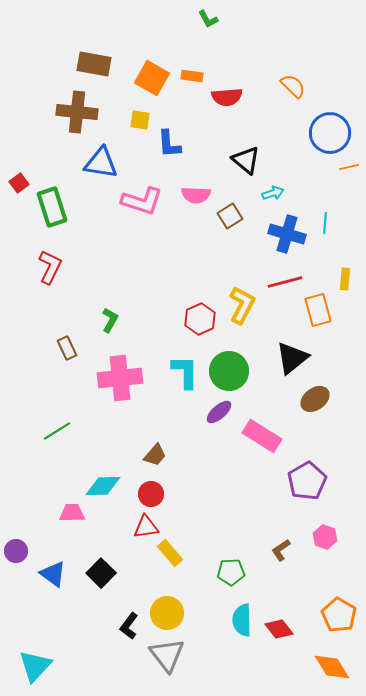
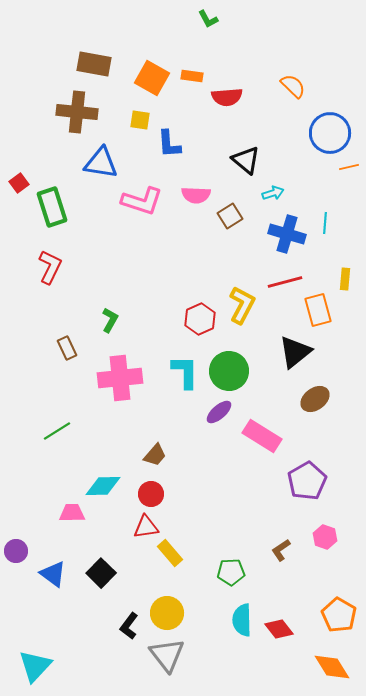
black triangle at (292, 358): moved 3 px right, 6 px up
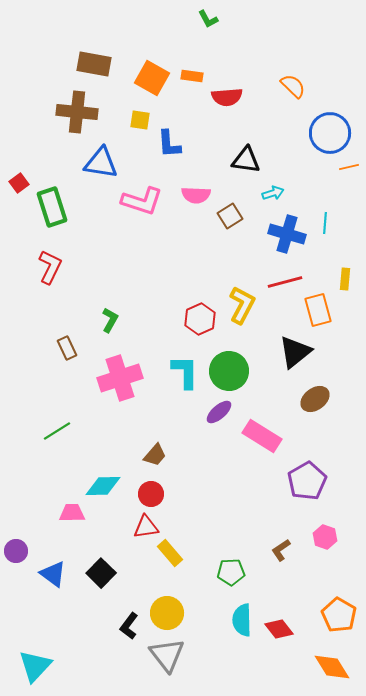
black triangle at (246, 160): rotated 32 degrees counterclockwise
pink cross at (120, 378): rotated 12 degrees counterclockwise
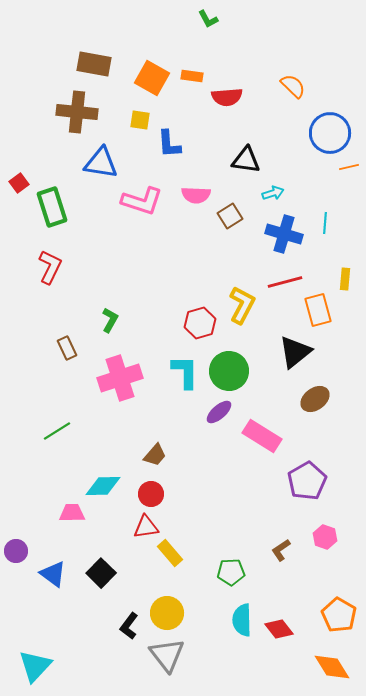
blue cross at (287, 234): moved 3 px left
red hexagon at (200, 319): moved 4 px down; rotated 8 degrees clockwise
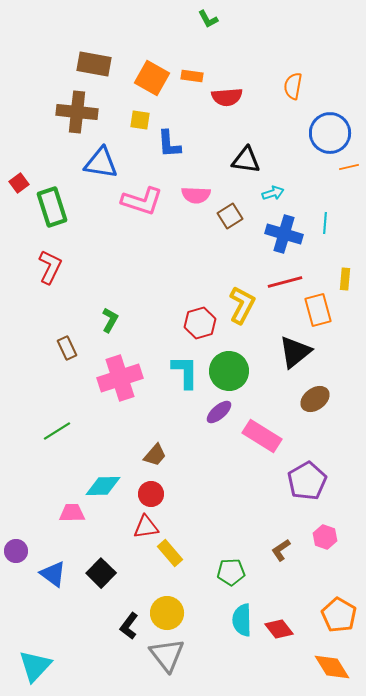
orange semicircle at (293, 86): rotated 124 degrees counterclockwise
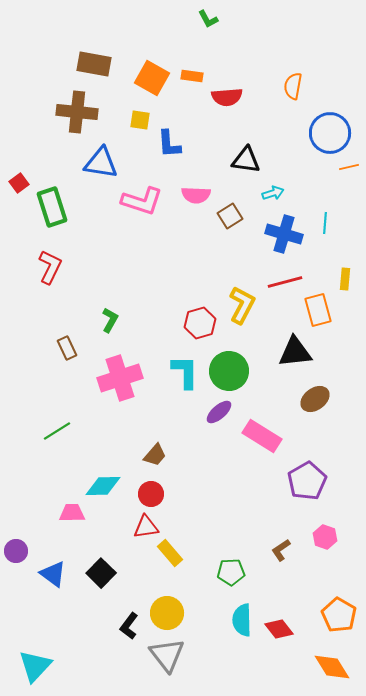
black triangle at (295, 352): rotated 33 degrees clockwise
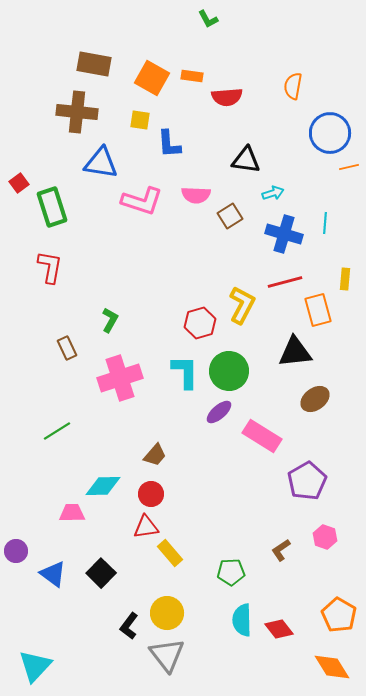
red L-shape at (50, 267): rotated 16 degrees counterclockwise
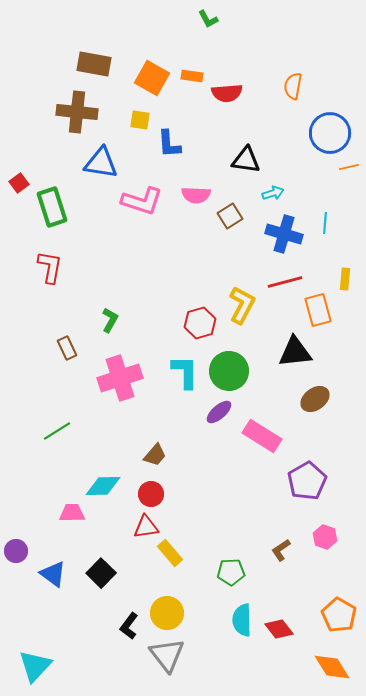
red semicircle at (227, 97): moved 4 px up
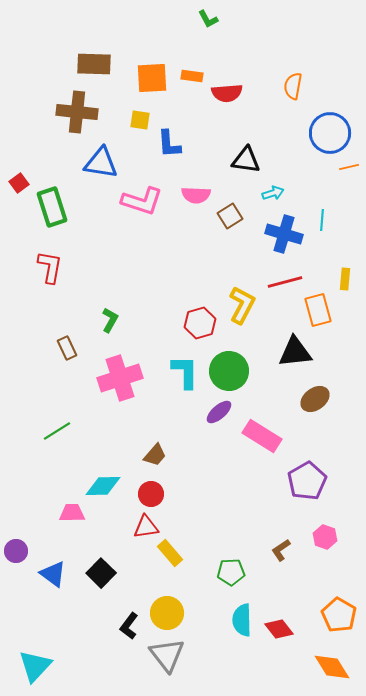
brown rectangle at (94, 64): rotated 8 degrees counterclockwise
orange square at (152, 78): rotated 32 degrees counterclockwise
cyan line at (325, 223): moved 3 px left, 3 px up
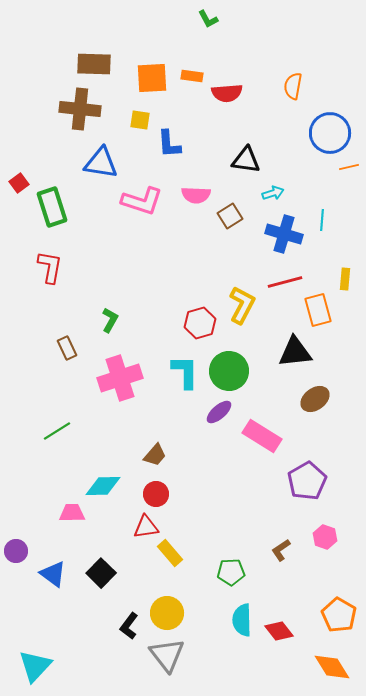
brown cross at (77, 112): moved 3 px right, 3 px up
red circle at (151, 494): moved 5 px right
red diamond at (279, 629): moved 2 px down
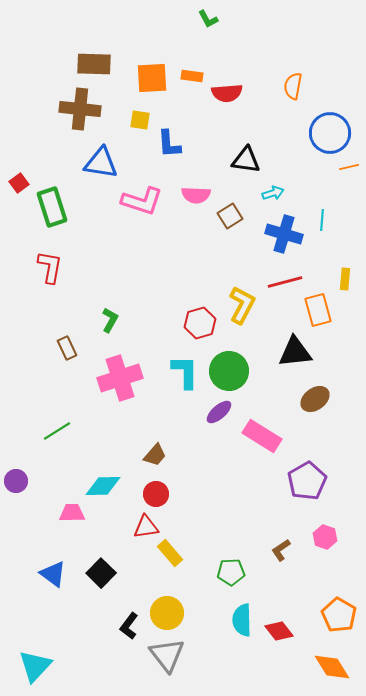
purple circle at (16, 551): moved 70 px up
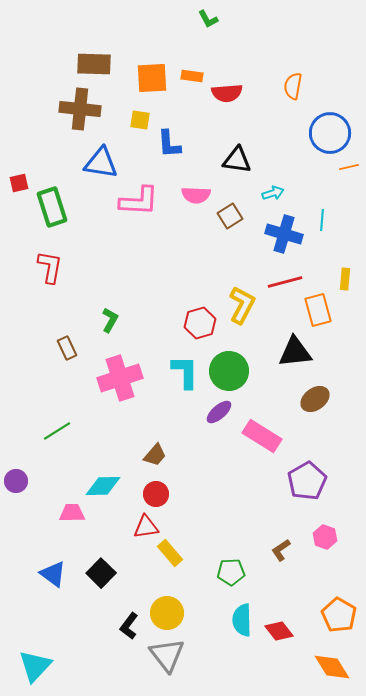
black triangle at (246, 160): moved 9 px left
red square at (19, 183): rotated 24 degrees clockwise
pink L-shape at (142, 201): moved 3 px left; rotated 15 degrees counterclockwise
